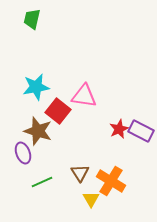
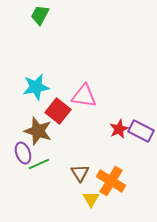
green trapezoid: moved 8 px right, 4 px up; rotated 15 degrees clockwise
green line: moved 3 px left, 18 px up
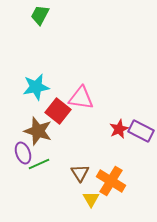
pink triangle: moved 3 px left, 2 px down
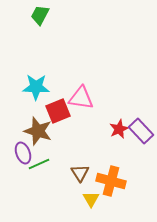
cyan star: rotated 12 degrees clockwise
red square: rotated 30 degrees clockwise
purple rectangle: rotated 20 degrees clockwise
orange cross: rotated 16 degrees counterclockwise
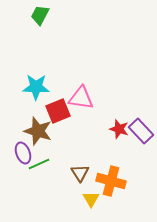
red star: rotated 30 degrees counterclockwise
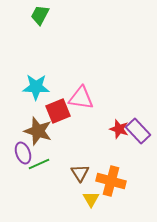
purple rectangle: moved 3 px left
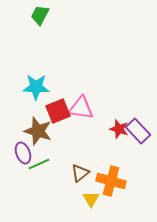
pink triangle: moved 10 px down
brown triangle: rotated 24 degrees clockwise
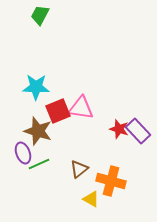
brown triangle: moved 1 px left, 4 px up
yellow triangle: rotated 30 degrees counterclockwise
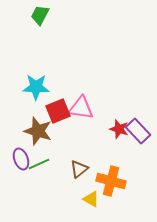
purple ellipse: moved 2 px left, 6 px down
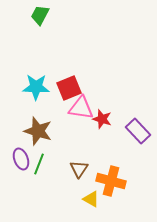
red square: moved 11 px right, 23 px up
red star: moved 17 px left, 10 px up
green line: rotated 45 degrees counterclockwise
brown triangle: rotated 18 degrees counterclockwise
